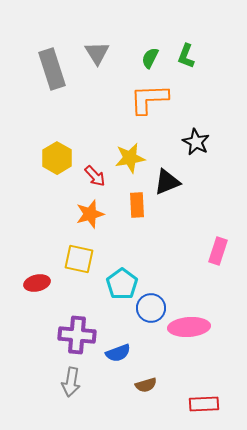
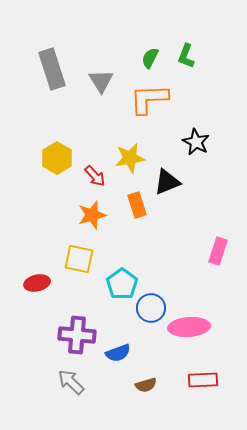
gray triangle: moved 4 px right, 28 px down
orange rectangle: rotated 15 degrees counterclockwise
orange star: moved 2 px right, 1 px down
gray arrow: rotated 124 degrees clockwise
red rectangle: moved 1 px left, 24 px up
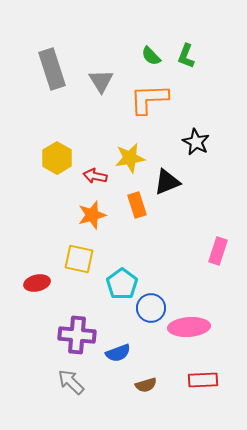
green semicircle: moved 1 px right, 2 px up; rotated 70 degrees counterclockwise
red arrow: rotated 145 degrees clockwise
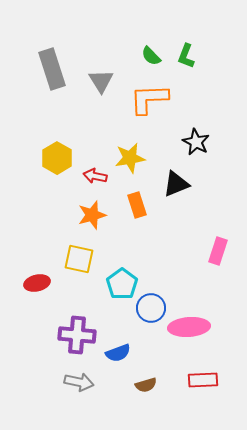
black triangle: moved 9 px right, 2 px down
gray arrow: moved 8 px right; rotated 148 degrees clockwise
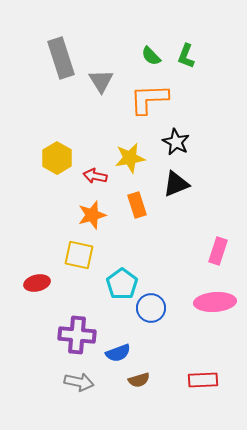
gray rectangle: moved 9 px right, 11 px up
black star: moved 20 px left
yellow square: moved 4 px up
pink ellipse: moved 26 px right, 25 px up
brown semicircle: moved 7 px left, 5 px up
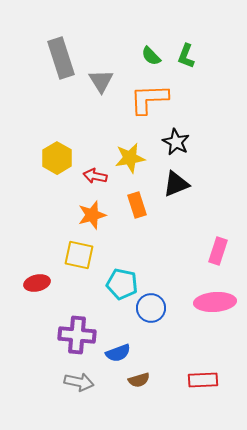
cyan pentagon: rotated 24 degrees counterclockwise
